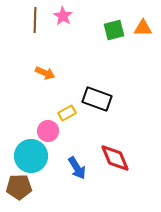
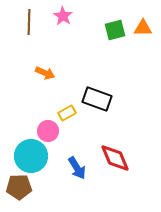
brown line: moved 6 px left, 2 px down
green square: moved 1 px right
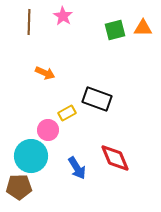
pink circle: moved 1 px up
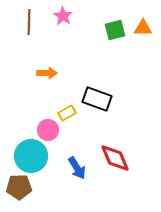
orange arrow: moved 2 px right; rotated 24 degrees counterclockwise
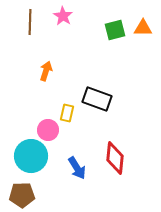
brown line: moved 1 px right
orange arrow: moved 1 px left, 2 px up; rotated 72 degrees counterclockwise
yellow rectangle: rotated 48 degrees counterclockwise
red diamond: rotated 28 degrees clockwise
brown pentagon: moved 3 px right, 8 px down
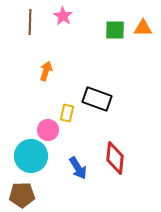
green square: rotated 15 degrees clockwise
blue arrow: moved 1 px right
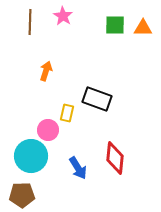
green square: moved 5 px up
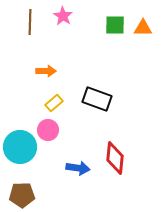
orange arrow: rotated 72 degrees clockwise
yellow rectangle: moved 13 px left, 10 px up; rotated 36 degrees clockwise
cyan circle: moved 11 px left, 9 px up
blue arrow: rotated 50 degrees counterclockwise
